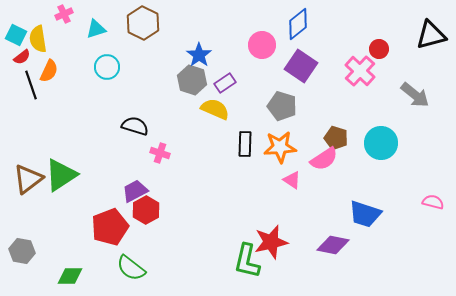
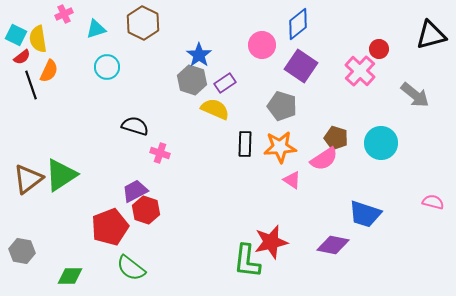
red hexagon at (146, 210): rotated 12 degrees counterclockwise
green L-shape at (247, 261): rotated 6 degrees counterclockwise
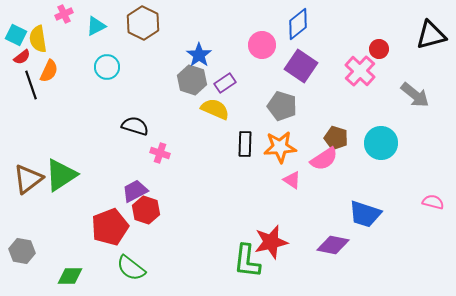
cyan triangle at (96, 29): moved 3 px up; rotated 10 degrees counterclockwise
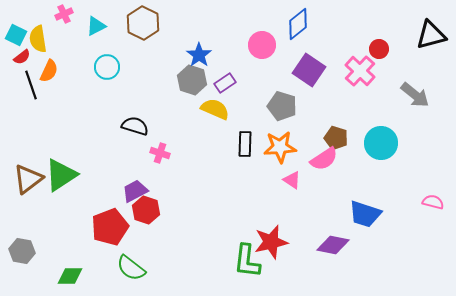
purple square at (301, 66): moved 8 px right, 4 px down
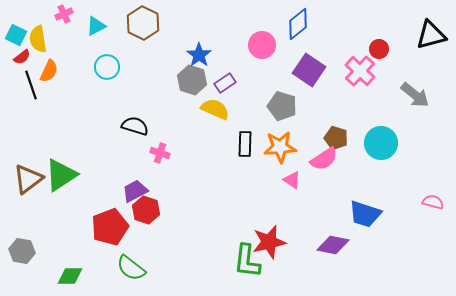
red star at (271, 242): moved 2 px left
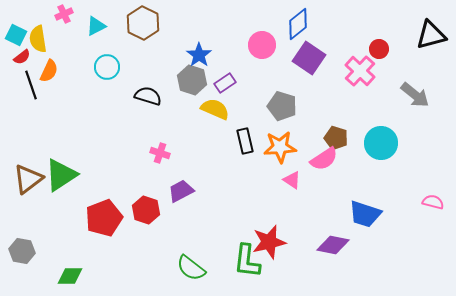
purple square at (309, 70): moved 12 px up
black semicircle at (135, 126): moved 13 px right, 30 px up
black rectangle at (245, 144): moved 3 px up; rotated 15 degrees counterclockwise
purple trapezoid at (135, 191): moved 46 px right
red pentagon at (110, 227): moved 6 px left, 9 px up
green semicircle at (131, 268): moved 60 px right
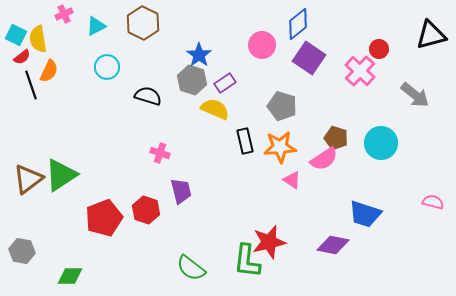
purple trapezoid at (181, 191): rotated 104 degrees clockwise
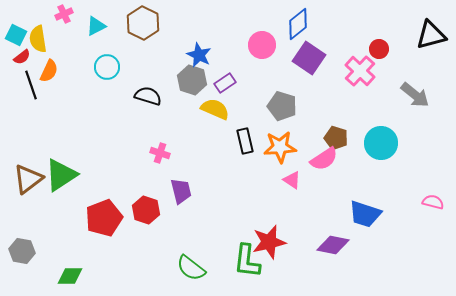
blue star at (199, 55): rotated 10 degrees counterclockwise
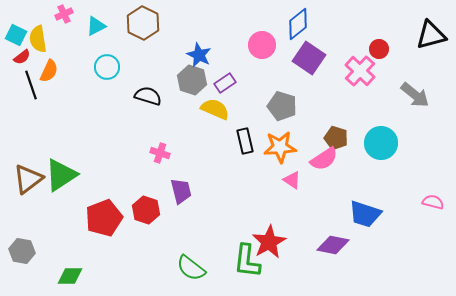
red star at (269, 242): rotated 16 degrees counterclockwise
